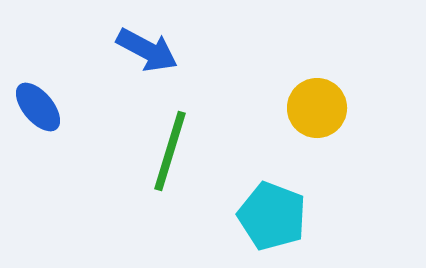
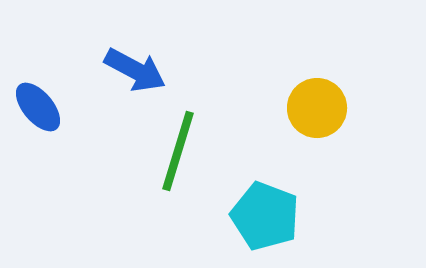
blue arrow: moved 12 px left, 20 px down
green line: moved 8 px right
cyan pentagon: moved 7 px left
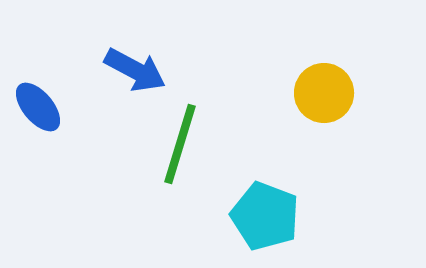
yellow circle: moved 7 px right, 15 px up
green line: moved 2 px right, 7 px up
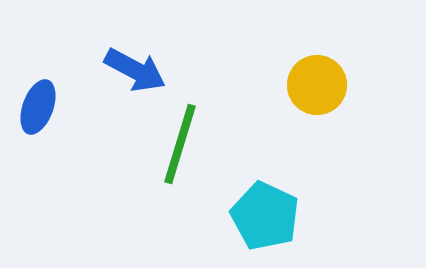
yellow circle: moved 7 px left, 8 px up
blue ellipse: rotated 60 degrees clockwise
cyan pentagon: rotated 4 degrees clockwise
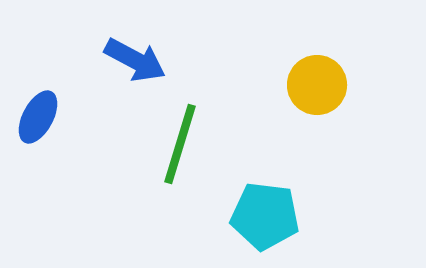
blue arrow: moved 10 px up
blue ellipse: moved 10 px down; rotated 8 degrees clockwise
cyan pentagon: rotated 18 degrees counterclockwise
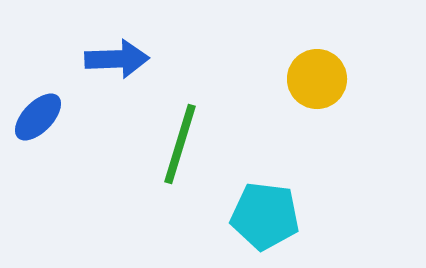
blue arrow: moved 18 px left, 1 px up; rotated 30 degrees counterclockwise
yellow circle: moved 6 px up
blue ellipse: rotated 16 degrees clockwise
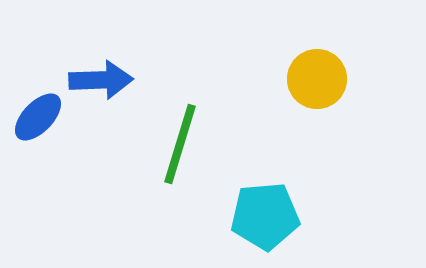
blue arrow: moved 16 px left, 21 px down
cyan pentagon: rotated 12 degrees counterclockwise
